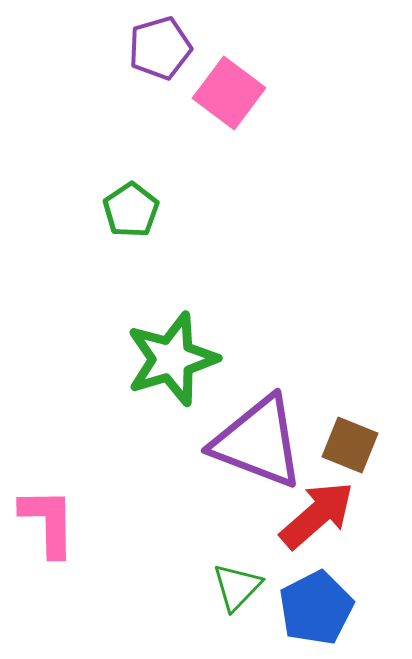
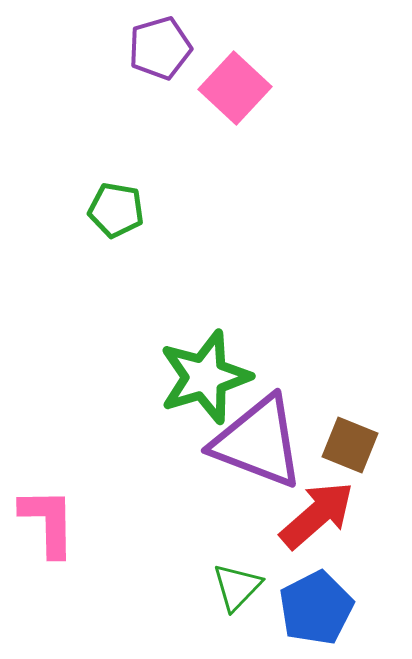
pink square: moved 6 px right, 5 px up; rotated 6 degrees clockwise
green pentagon: moved 15 px left; rotated 28 degrees counterclockwise
green star: moved 33 px right, 18 px down
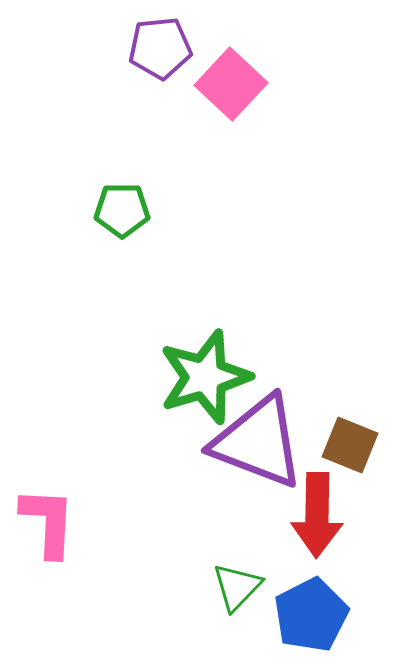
purple pentagon: rotated 10 degrees clockwise
pink square: moved 4 px left, 4 px up
green pentagon: moved 6 px right; rotated 10 degrees counterclockwise
red arrow: rotated 132 degrees clockwise
pink L-shape: rotated 4 degrees clockwise
blue pentagon: moved 5 px left, 7 px down
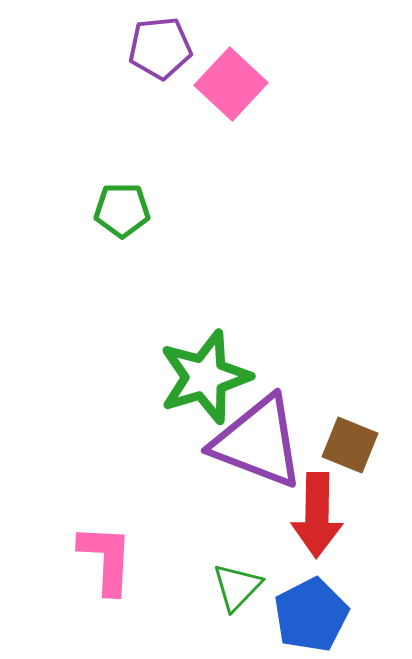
pink L-shape: moved 58 px right, 37 px down
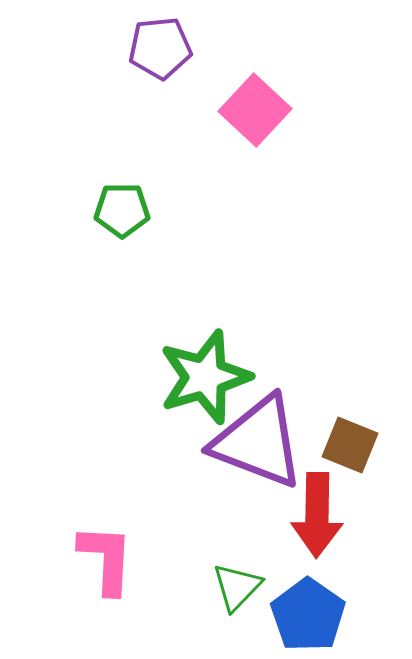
pink square: moved 24 px right, 26 px down
blue pentagon: moved 3 px left; rotated 10 degrees counterclockwise
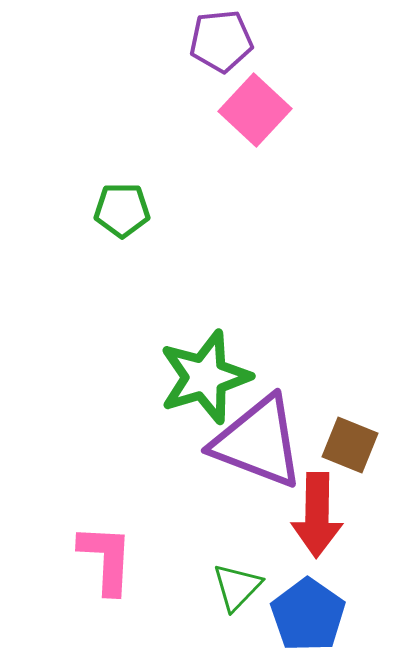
purple pentagon: moved 61 px right, 7 px up
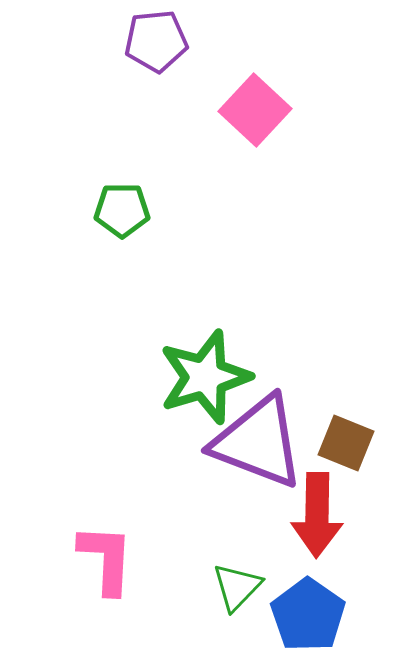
purple pentagon: moved 65 px left
brown square: moved 4 px left, 2 px up
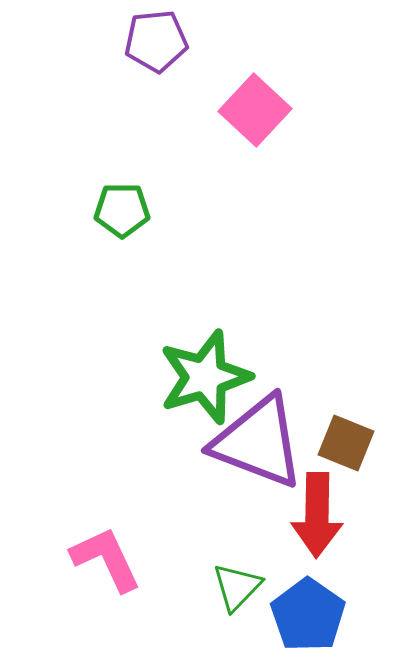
pink L-shape: rotated 28 degrees counterclockwise
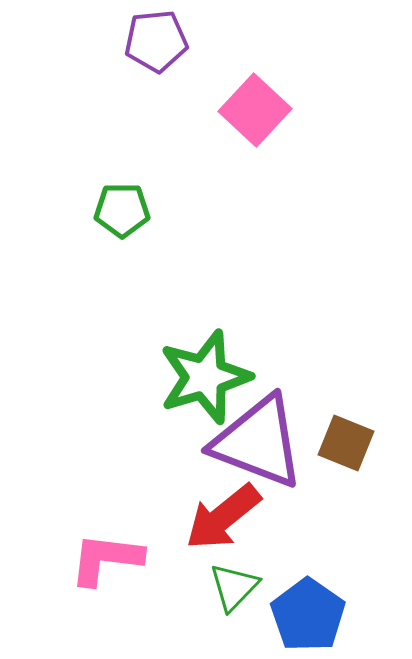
red arrow: moved 94 px left, 2 px down; rotated 50 degrees clockwise
pink L-shape: rotated 58 degrees counterclockwise
green triangle: moved 3 px left
